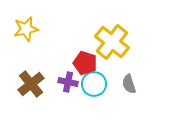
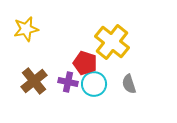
brown cross: moved 3 px right, 3 px up
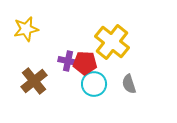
red pentagon: rotated 15 degrees counterclockwise
purple cross: moved 21 px up
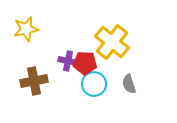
brown cross: rotated 28 degrees clockwise
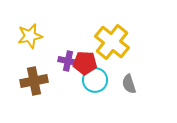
yellow star: moved 4 px right, 7 px down
cyan circle: moved 1 px right, 4 px up
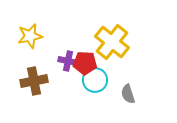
gray semicircle: moved 1 px left, 10 px down
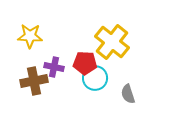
yellow star: rotated 15 degrees clockwise
purple cross: moved 14 px left, 6 px down
cyan circle: moved 2 px up
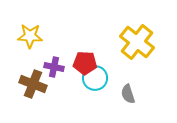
yellow cross: moved 25 px right
brown cross: moved 1 px left, 3 px down; rotated 32 degrees clockwise
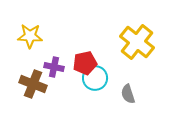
red pentagon: rotated 15 degrees counterclockwise
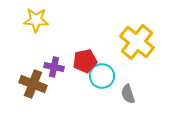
yellow star: moved 6 px right, 16 px up
red pentagon: moved 2 px up
cyan circle: moved 7 px right, 2 px up
